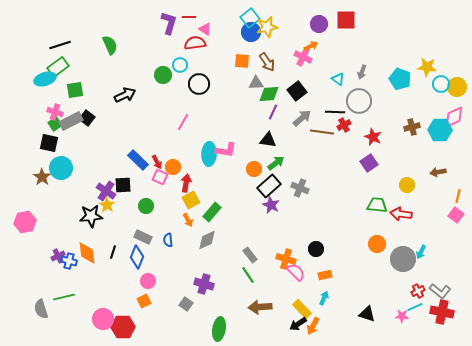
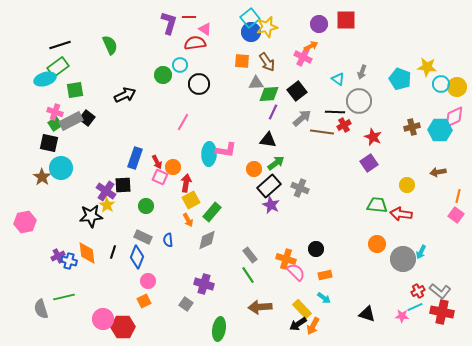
blue rectangle at (138, 160): moved 3 px left, 2 px up; rotated 65 degrees clockwise
cyan arrow at (324, 298): rotated 104 degrees clockwise
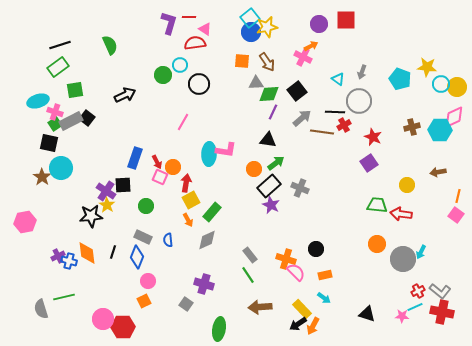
cyan ellipse at (45, 79): moved 7 px left, 22 px down
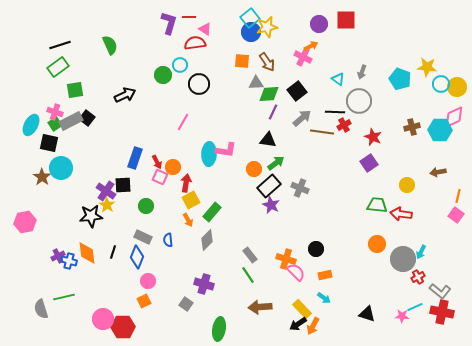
cyan ellipse at (38, 101): moved 7 px left, 24 px down; rotated 45 degrees counterclockwise
gray diamond at (207, 240): rotated 20 degrees counterclockwise
red cross at (418, 291): moved 14 px up
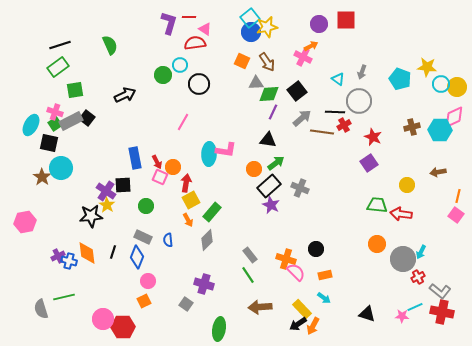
orange square at (242, 61): rotated 21 degrees clockwise
blue rectangle at (135, 158): rotated 30 degrees counterclockwise
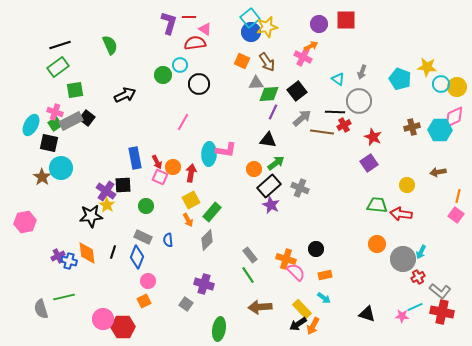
red arrow at (186, 183): moved 5 px right, 10 px up
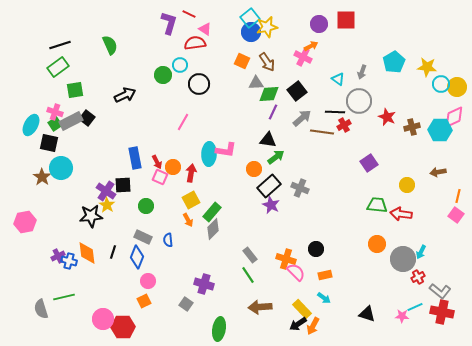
red line at (189, 17): moved 3 px up; rotated 24 degrees clockwise
cyan pentagon at (400, 79): moved 6 px left, 17 px up; rotated 20 degrees clockwise
red star at (373, 137): moved 14 px right, 20 px up
green arrow at (276, 163): moved 6 px up
gray diamond at (207, 240): moved 6 px right, 11 px up
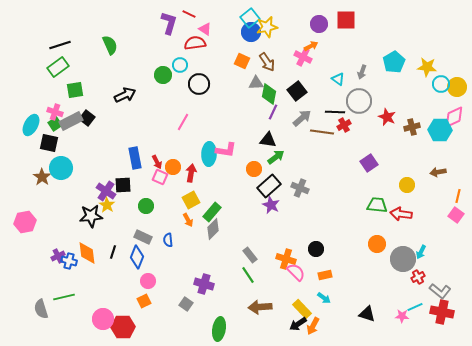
green diamond at (269, 94): rotated 75 degrees counterclockwise
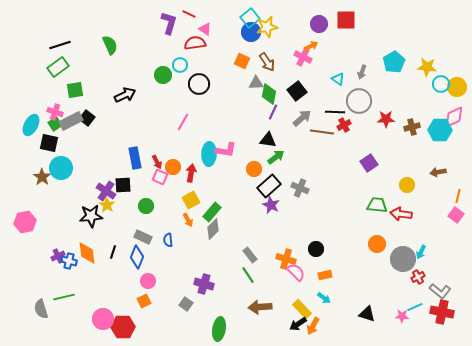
red star at (387, 117): moved 1 px left, 2 px down; rotated 24 degrees counterclockwise
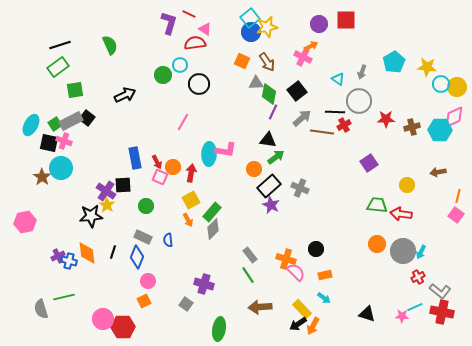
pink cross at (55, 112): moved 9 px right, 29 px down
gray circle at (403, 259): moved 8 px up
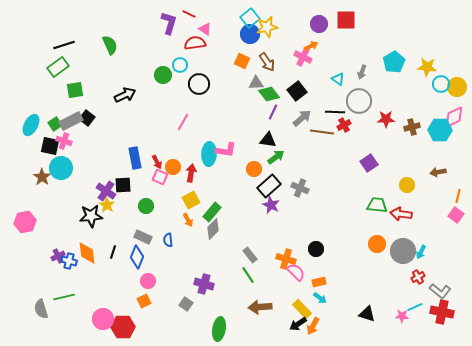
blue circle at (251, 32): moved 1 px left, 2 px down
black line at (60, 45): moved 4 px right
green diamond at (269, 94): rotated 50 degrees counterclockwise
black square at (49, 143): moved 1 px right, 3 px down
orange rectangle at (325, 275): moved 6 px left, 7 px down
cyan arrow at (324, 298): moved 4 px left
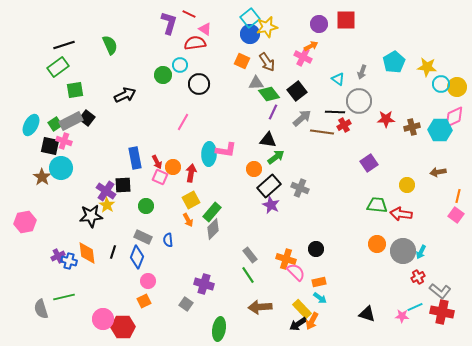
orange arrow at (313, 326): moved 1 px left, 5 px up
